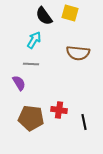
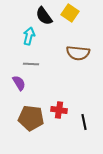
yellow square: rotated 18 degrees clockwise
cyan arrow: moved 5 px left, 4 px up; rotated 18 degrees counterclockwise
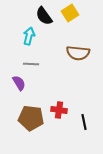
yellow square: rotated 24 degrees clockwise
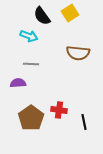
black semicircle: moved 2 px left
cyan arrow: rotated 96 degrees clockwise
purple semicircle: moved 1 px left; rotated 63 degrees counterclockwise
brown pentagon: rotated 30 degrees clockwise
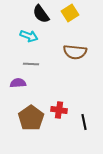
black semicircle: moved 1 px left, 2 px up
brown semicircle: moved 3 px left, 1 px up
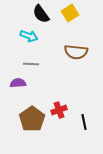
brown semicircle: moved 1 px right
red cross: rotated 28 degrees counterclockwise
brown pentagon: moved 1 px right, 1 px down
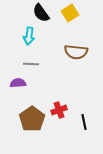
black semicircle: moved 1 px up
cyan arrow: rotated 78 degrees clockwise
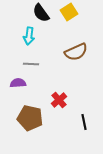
yellow square: moved 1 px left, 1 px up
brown semicircle: rotated 30 degrees counterclockwise
red cross: moved 10 px up; rotated 21 degrees counterclockwise
brown pentagon: moved 2 px left, 1 px up; rotated 25 degrees counterclockwise
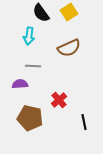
brown semicircle: moved 7 px left, 4 px up
gray line: moved 2 px right, 2 px down
purple semicircle: moved 2 px right, 1 px down
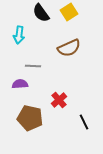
cyan arrow: moved 10 px left, 1 px up
black line: rotated 14 degrees counterclockwise
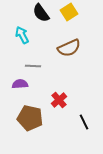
cyan arrow: moved 3 px right; rotated 144 degrees clockwise
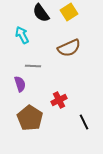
purple semicircle: rotated 77 degrees clockwise
red cross: rotated 14 degrees clockwise
brown pentagon: rotated 20 degrees clockwise
